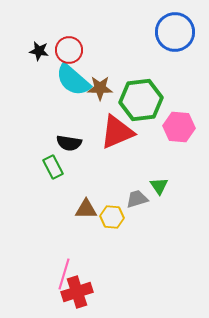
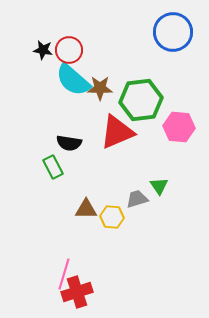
blue circle: moved 2 px left
black star: moved 4 px right, 1 px up
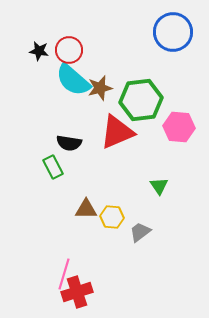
black star: moved 4 px left, 1 px down
brown star: rotated 15 degrees counterclockwise
gray trapezoid: moved 3 px right, 33 px down; rotated 20 degrees counterclockwise
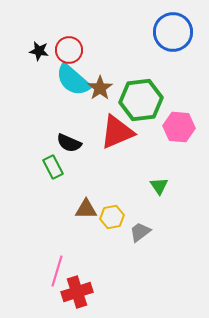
brown star: rotated 20 degrees counterclockwise
black semicircle: rotated 15 degrees clockwise
yellow hexagon: rotated 15 degrees counterclockwise
pink line: moved 7 px left, 3 px up
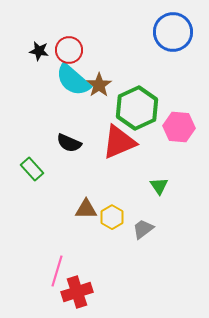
brown star: moved 1 px left, 3 px up
green hexagon: moved 4 px left, 8 px down; rotated 18 degrees counterclockwise
red triangle: moved 2 px right, 10 px down
green rectangle: moved 21 px left, 2 px down; rotated 15 degrees counterclockwise
yellow hexagon: rotated 20 degrees counterclockwise
gray trapezoid: moved 3 px right, 3 px up
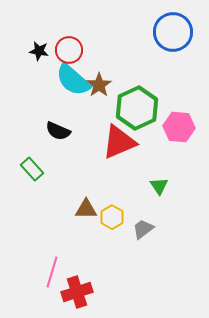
black semicircle: moved 11 px left, 12 px up
pink line: moved 5 px left, 1 px down
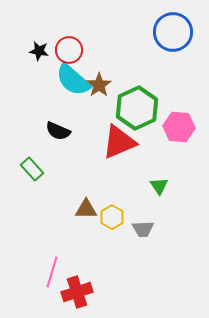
gray trapezoid: rotated 145 degrees counterclockwise
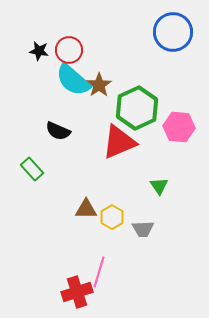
pink line: moved 47 px right
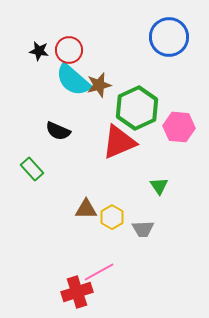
blue circle: moved 4 px left, 5 px down
brown star: rotated 20 degrees clockwise
pink line: rotated 44 degrees clockwise
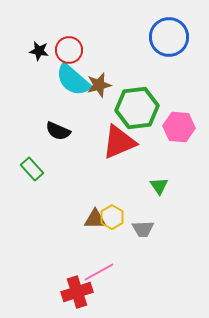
green hexagon: rotated 18 degrees clockwise
brown triangle: moved 9 px right, 10 px down
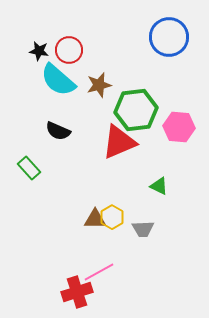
cyan semicircle: moved 15 px left
green hexagon: moved 1 px left, 2 px down
green rectangle: moved 3 px left, 1 px up
green triangle: rotated 30 degrees counterclockwise
